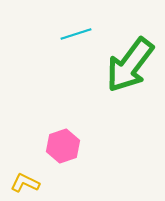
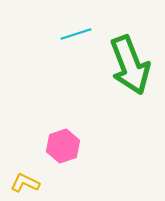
green arrow: rotated 58 degrees counterclockwise
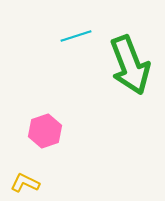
cyan line: moved 2 px down
pink hexagon: moved 18 px left, 15 px up
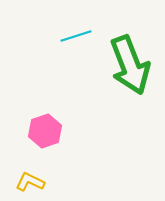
yellow L-shape: moved 5 px right, 1 px up
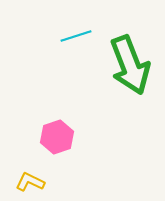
pink hexagon: moved 12 px right, 6 px down
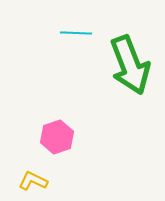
cyan line: moved 3 px up; rotated 20 degrees clockwise
yellow L-shape: moved 3 px right, 1 px up
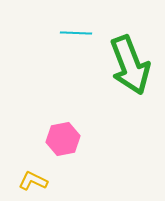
pink hexagon: moved 6 px right, 2 px down; rotated 8 degrees clockwise
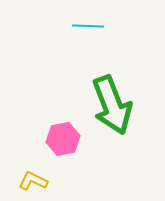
cyan line: moved 12 px right, 7 px up
green arrow: moved 18 px left, 40 px down
